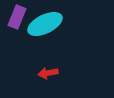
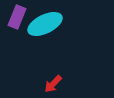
red arrow: moved 5 px right, 11 px down; rotated 36 degrees counterclockwise
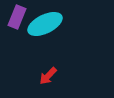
red arrow: moved 5 px left, 8 px up
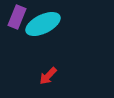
cyan ellipse: moved 2 px left
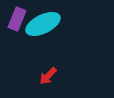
purple rectangle: moved 2 px down
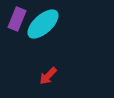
cyan ellipse: rotated 16 degrees counterclockwise
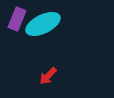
cyan ellipse: rotated 16 degrees clockwise
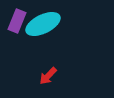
purple rectangle: moved 2 px down
